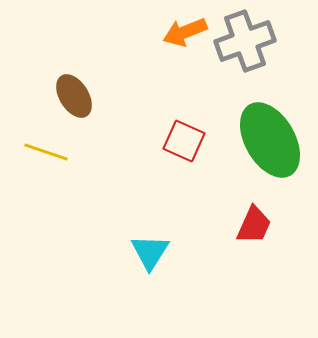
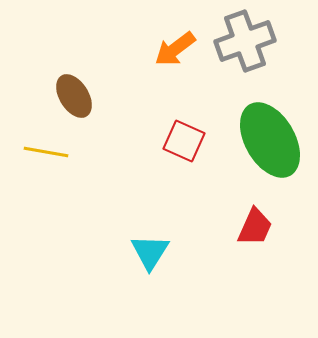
orange arrow: moved 10 px left, 17 px down; rotated 15 degrees counterclockwise
yellow line: rotated 9 degrees counterclockwise
red trapezoid: moved 1 px right, 2 px down
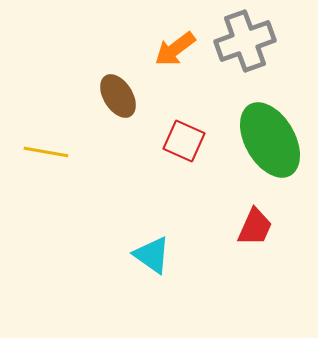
brown ellipse: moved 44 px right
cyan triangle: moved 2 px right, 3 px down; rotated 27 degrees counterclockwise
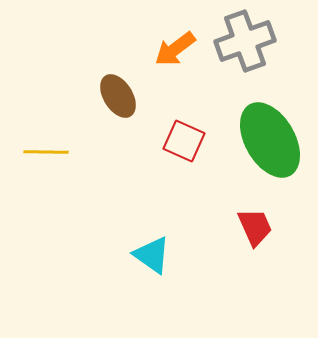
yellow line: rotated 9 degrees counterclockwise
red trapezoid: rotated 48 degrees counterclockwise
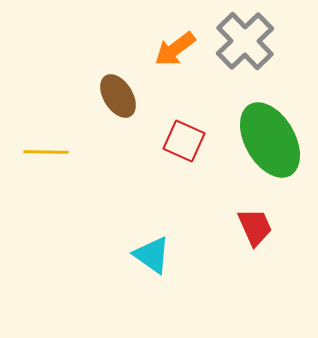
gray cross: rotated 24 degrees counterclockwise
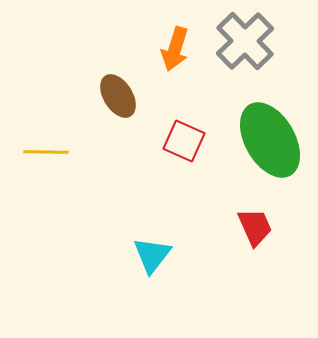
orange arrow: rotated 36 degrees counterclockwise
cyan triangle: rotated 33 degrees clockwise
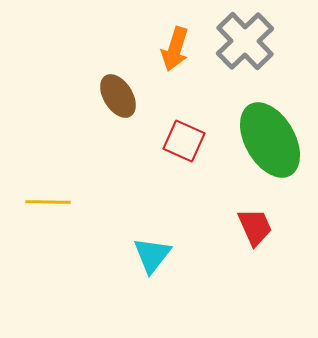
yellow line: moved 2 px right, 50 px down
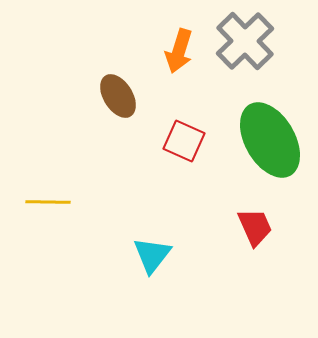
orange arrow: moved 4 px right, 2 px down
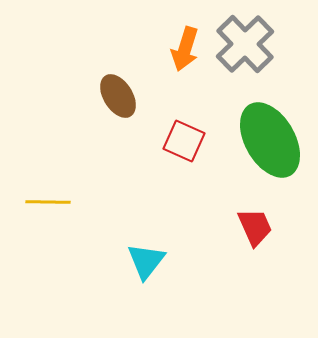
gray cross: moved 3 px down
orange arrow: moved 6 px right, 2 px up
cyan triangle: moved 6 px left, 6 px down
